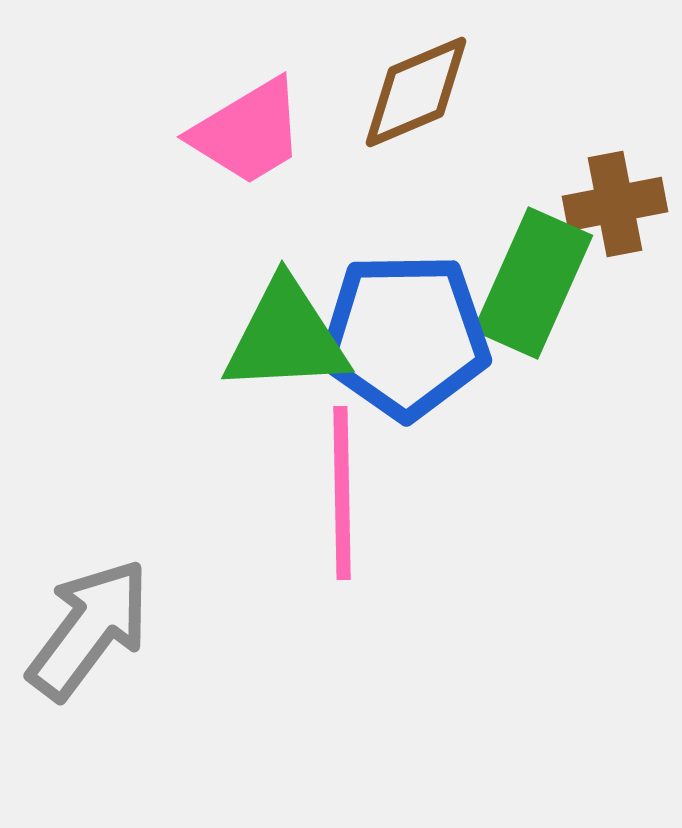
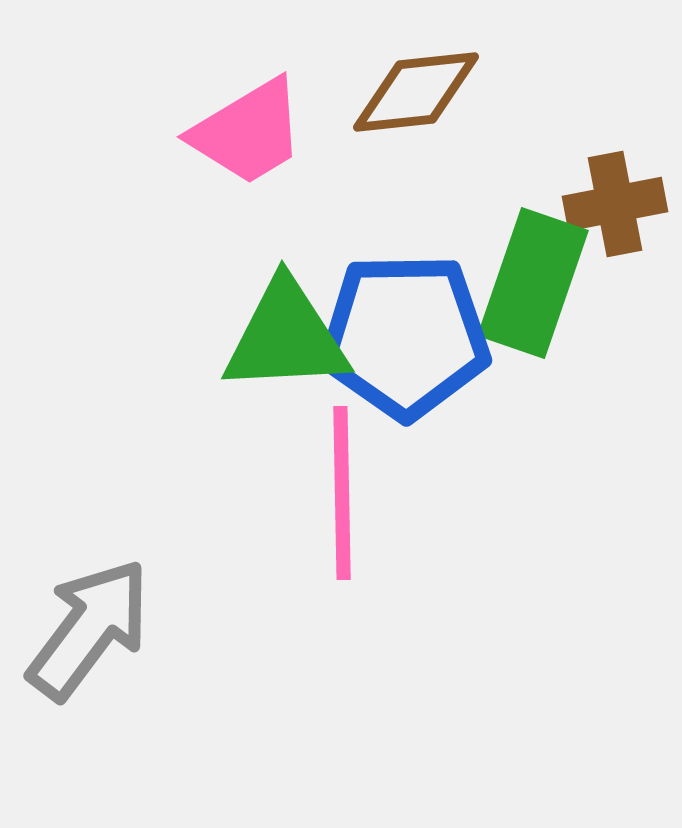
brown diamond: rotated 17 degrees clockwise
green rectangle: rotated 5 degrees counterclockwise
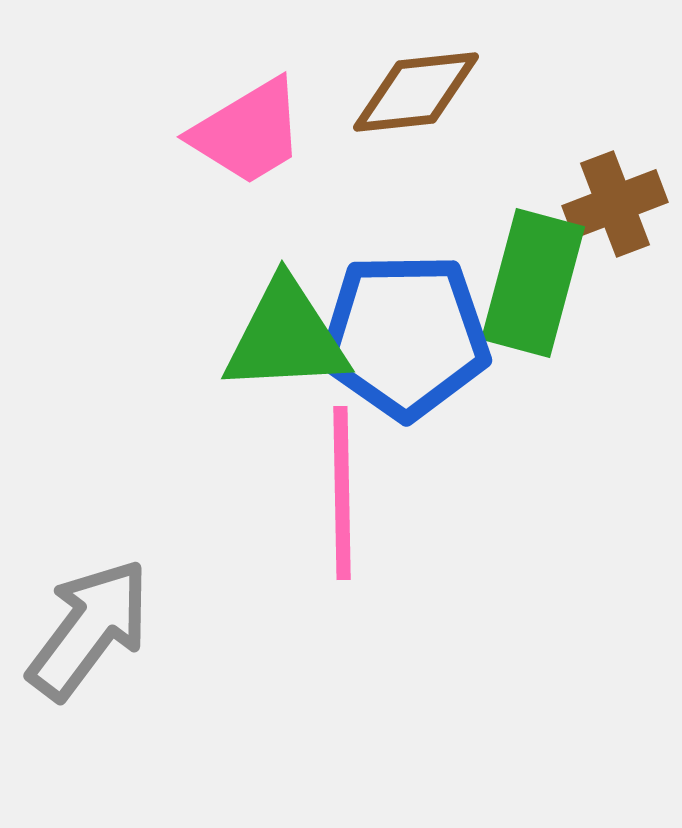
brown cross: rotated 10 degrees counterclockwise
green rectangle: rotated 4 degrees counterclockwise
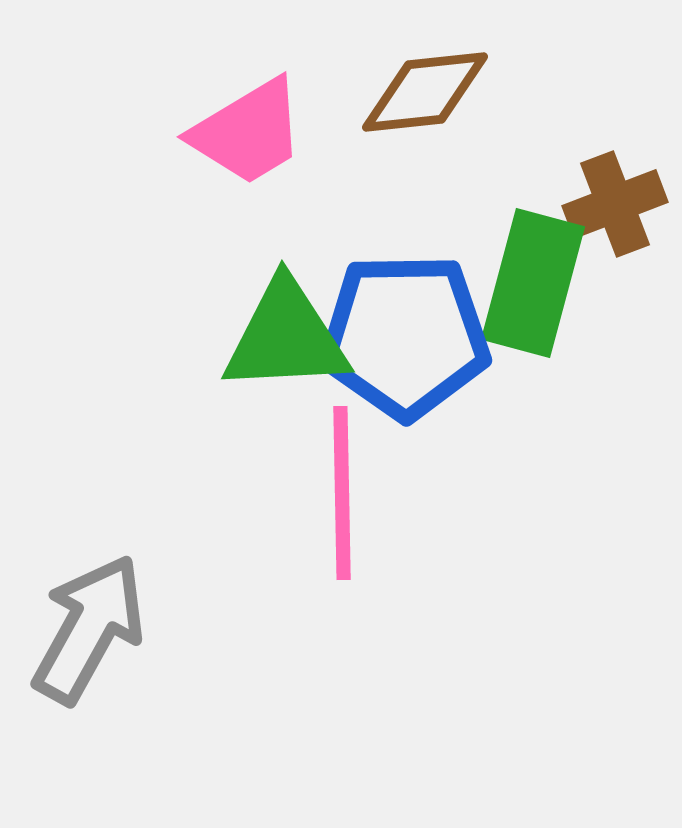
brown diamond: moved 9 px right
gray arrow: rotated 8 degrees counterclockwise
